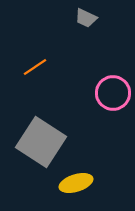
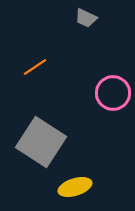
yellow ellipse: moved 1 px left, 4 px down
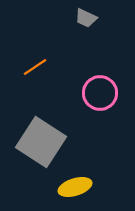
pink circle: moved 13 px left
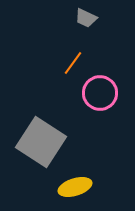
orange line: moved 38 px right, 4 px up; rotated 20 degrees counterclockwise
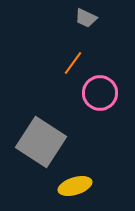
yellow ellipse: moved 1 px up
